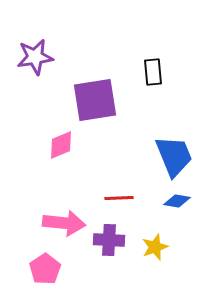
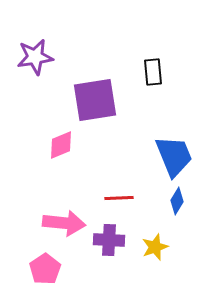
blue diamond: rotated 68 degrees counterclockwise
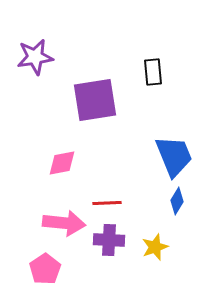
pink diamond: moved 1 px right, 18 px down; rotated 12 degrees clockwise
red line: moved 12 px left, 5 px down
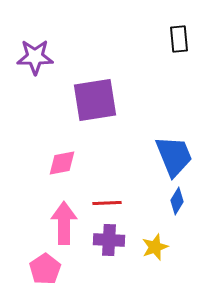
purple star: rotated 9 degrees clockwise
black rectangle: moved 26 px right, 33 px up
pink arrow: rotated 96 degrees counterclockwise
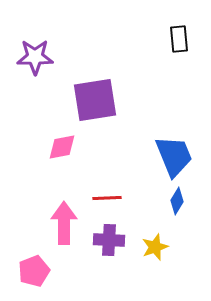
pink diamond: moved 16 px up
red line: moved 5 px up
pink pentagon: moved 11 px left, 2 px down; rotated 12 degrees clockwise
